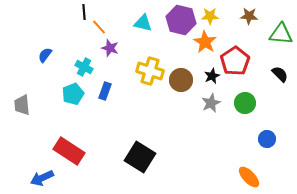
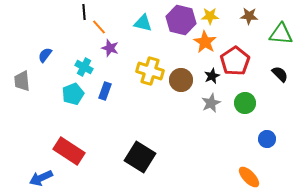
gray trapezoid: moved 24 px up
blue arrow: moved 1 px left
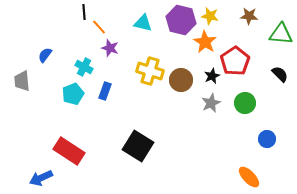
yellow star: rotated 12 degrees clockwise
black square: moved 2 px left, 11 px up
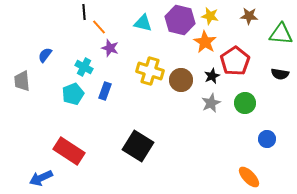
purple hexagon: moved 1 px left
black semicircle: rotated 144 degrees clockwise
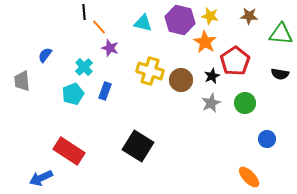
cyan cross: rotated 18 degrees clockwise
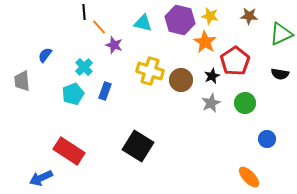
green triangle: rotated 30 degrees counterclockwise
purple star: moved 4 px right, 3 px up
